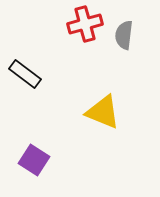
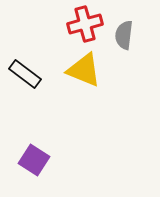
yellow triangle: moved 19 px left, 42 px up
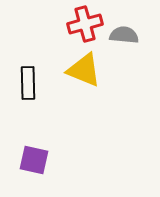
gray semicircle: rotated 88 degrees clockwise
black rectangle: moved 3 px right, 9 px down; rotated 52 degrees clockwise
purple square: rotated 20 degrees counterclockwise
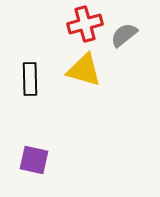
gray semicircle: rotated 44 degrees counterclockwise
yellow triangle: rotated 6 degrees counterclockwise
black rectangle: moved 2 px right, 4 px up
